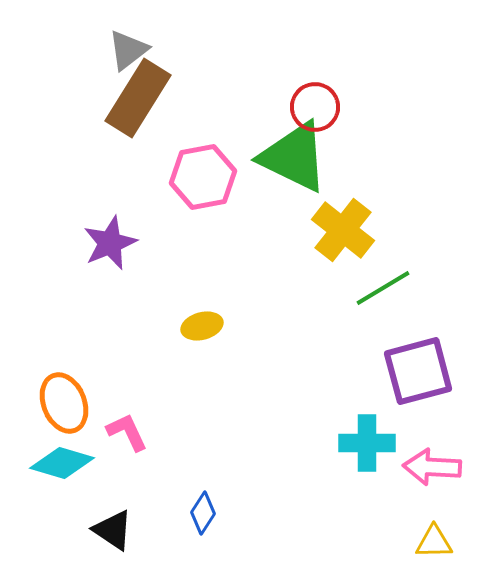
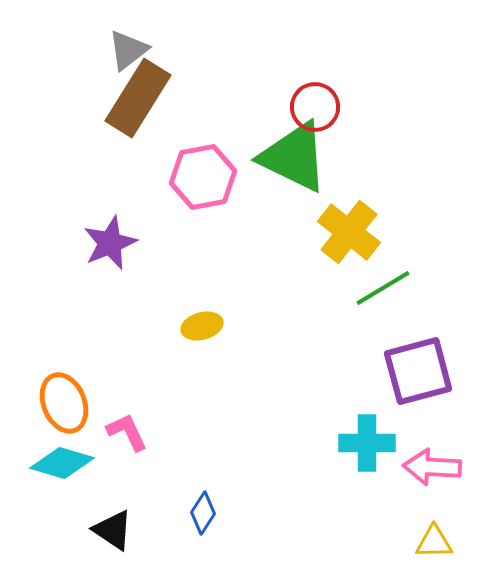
yellow cross: moved 6 px right, 2 px down
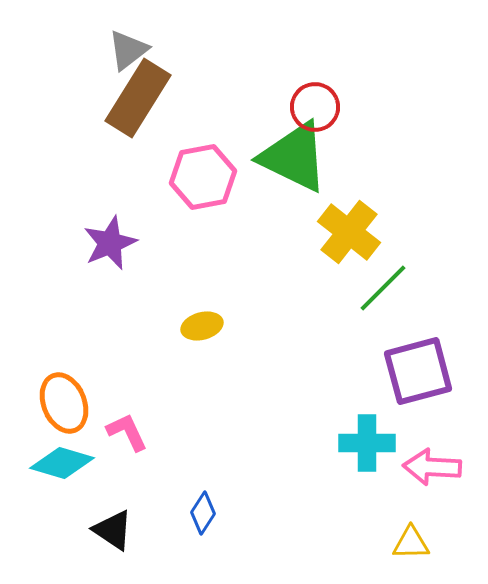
green line: rotated 14 degrees counterclockwise
yellow triangle: moved 23 px left, 1 px down
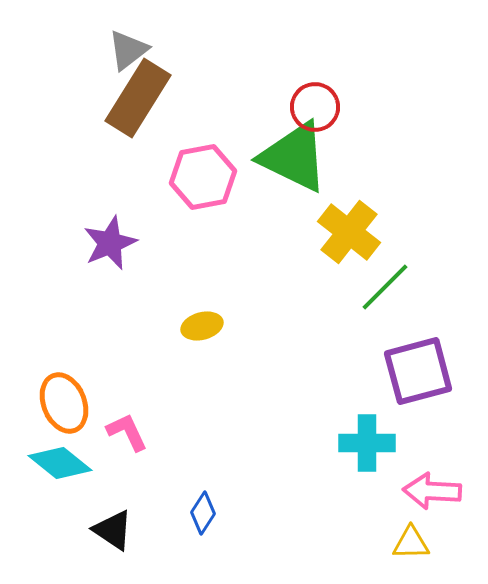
green line: moved 2 px right, 1 px up
cyan diamond: moved 2 px left; rotated 22 degrees clockwise
pink arrow: moved 24 px down
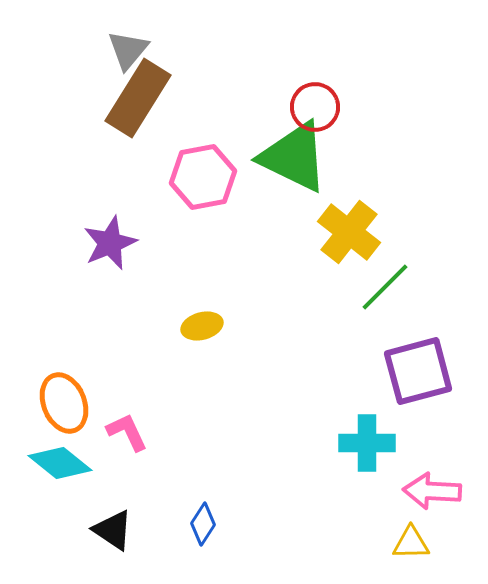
gray triangle: rotated 12 degrees counterclockwise
blue diamond: moved 11 px down
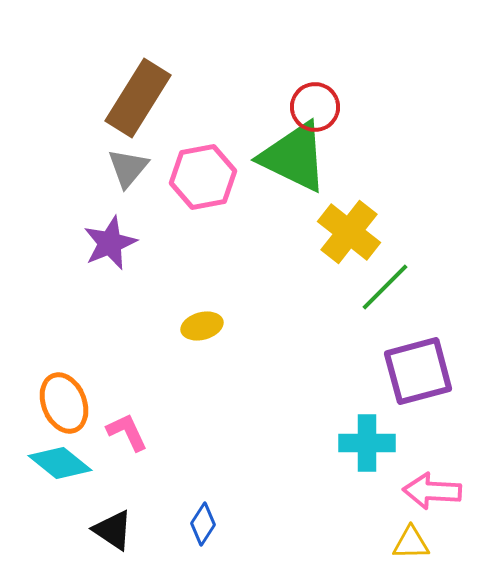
gray triangle: moved 118 px down
